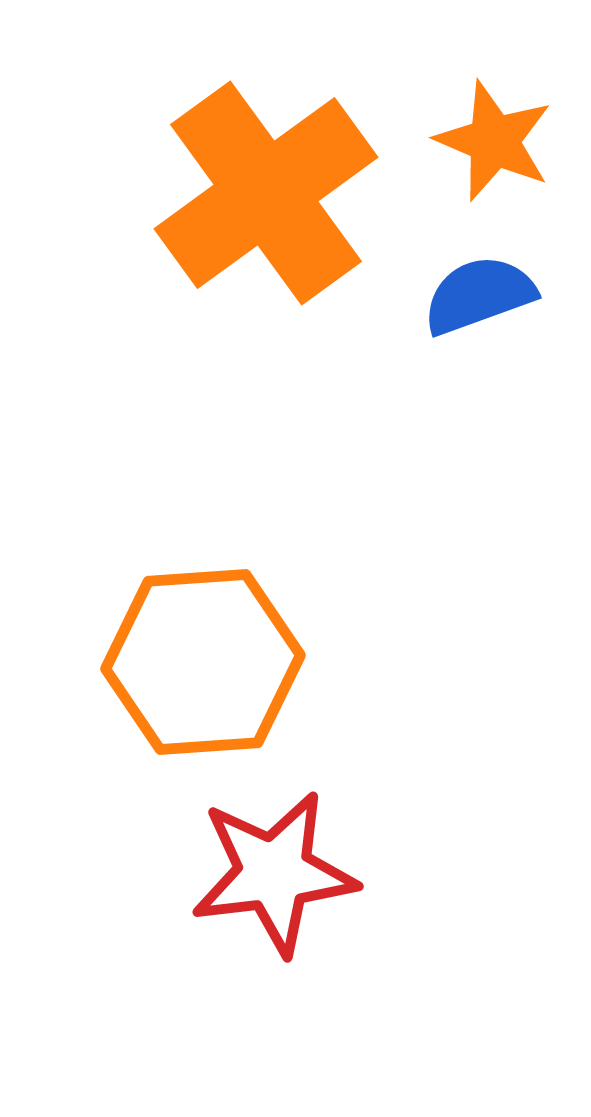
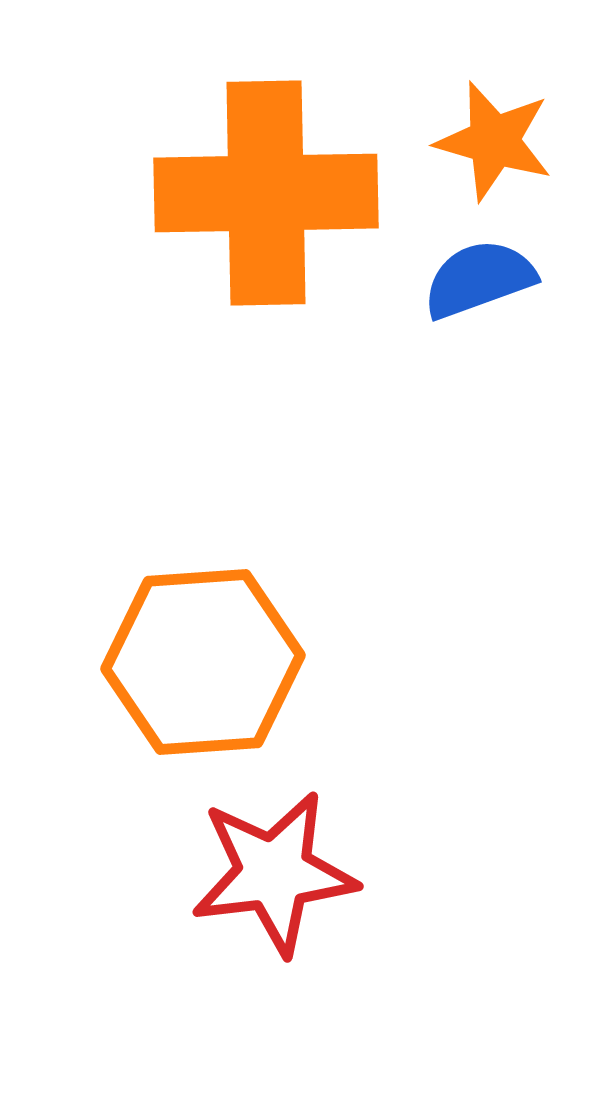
orange star: rotated 7 degrees counterclockwise
orange cross: rotated 35 degrees clockwise
blue semicircle: moved 16 px up
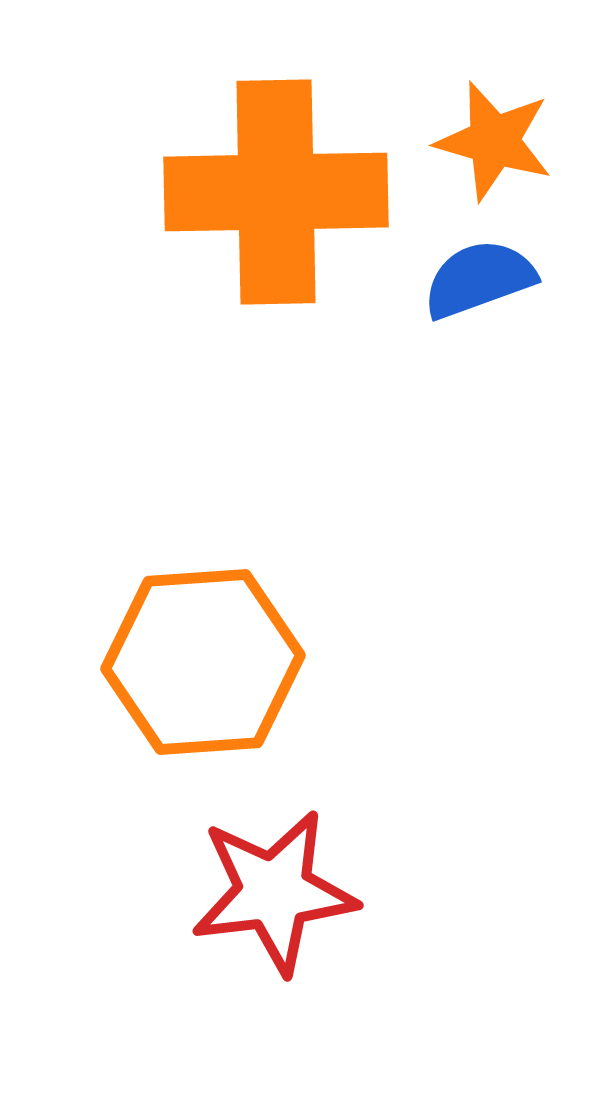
orange cross: moved 10 px right, 1 px up
red star: moved 19 px down
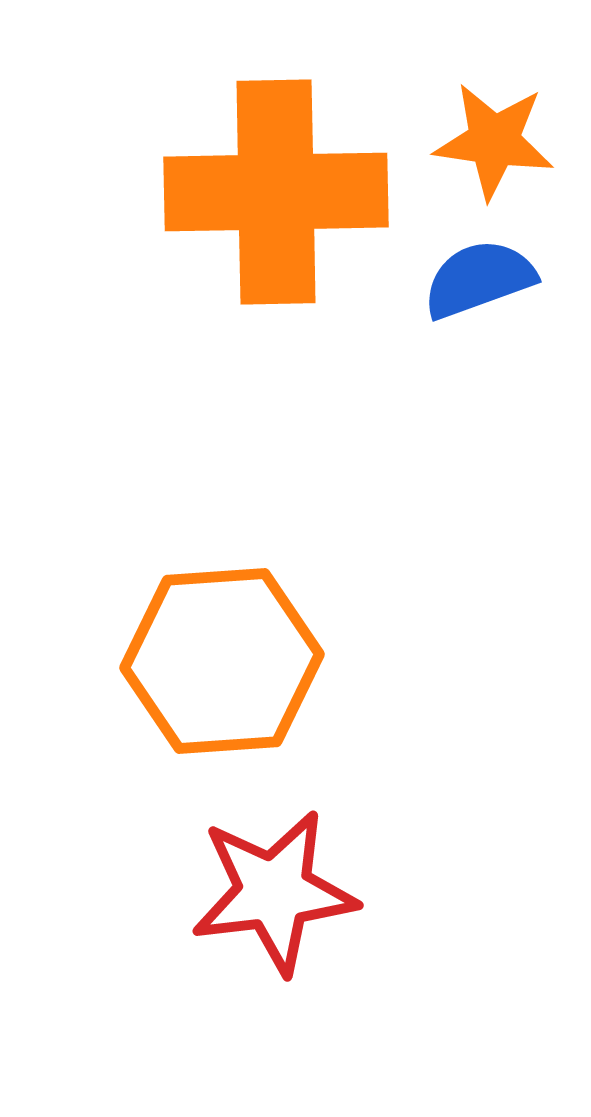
orange star: rotated 8 degrees counterclockwise
orange hexagon: moved 19 px right, 1 px up
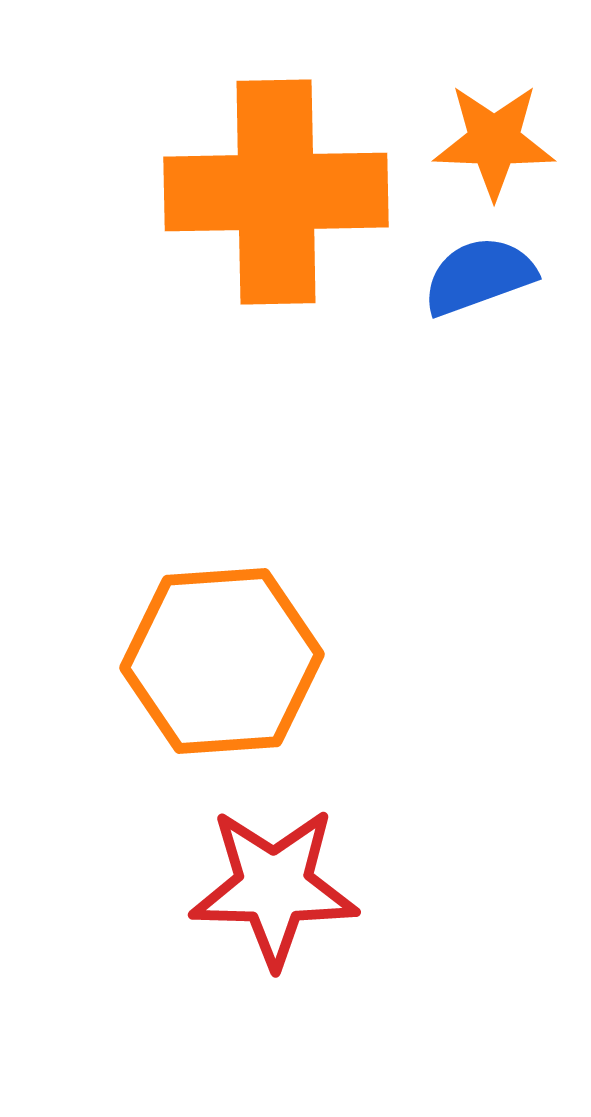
orange star: rotated 6 degrees counterclockwise
blue semicircle: moved 3 px up
red star: moved 5 px up; rotated 8 degrees clockwise
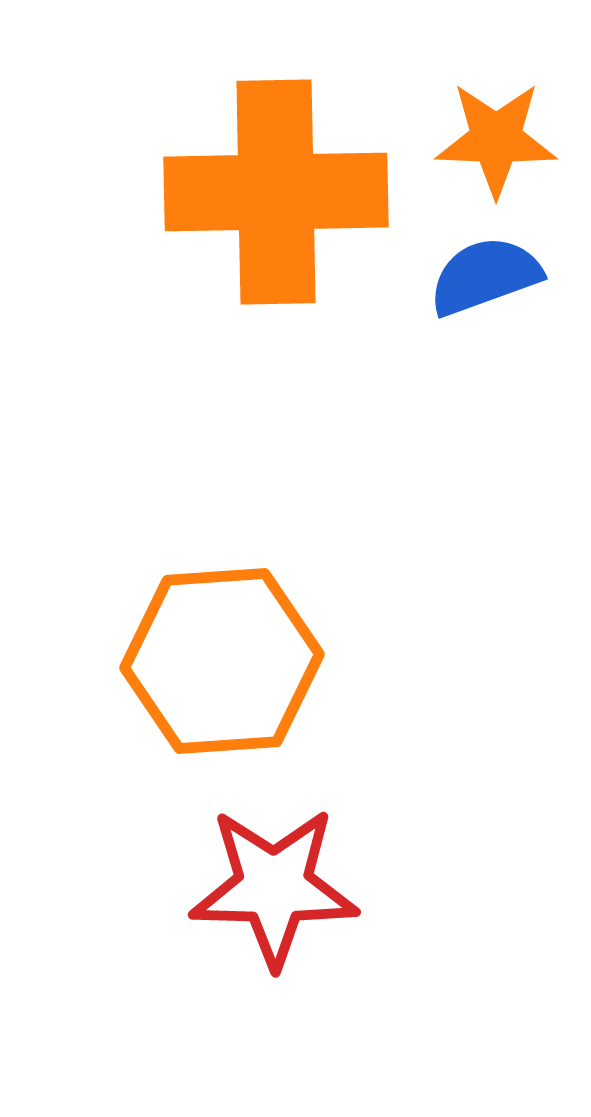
orange star: moved 2 px right, 2 px up
blue semicircle: moved 6 px right
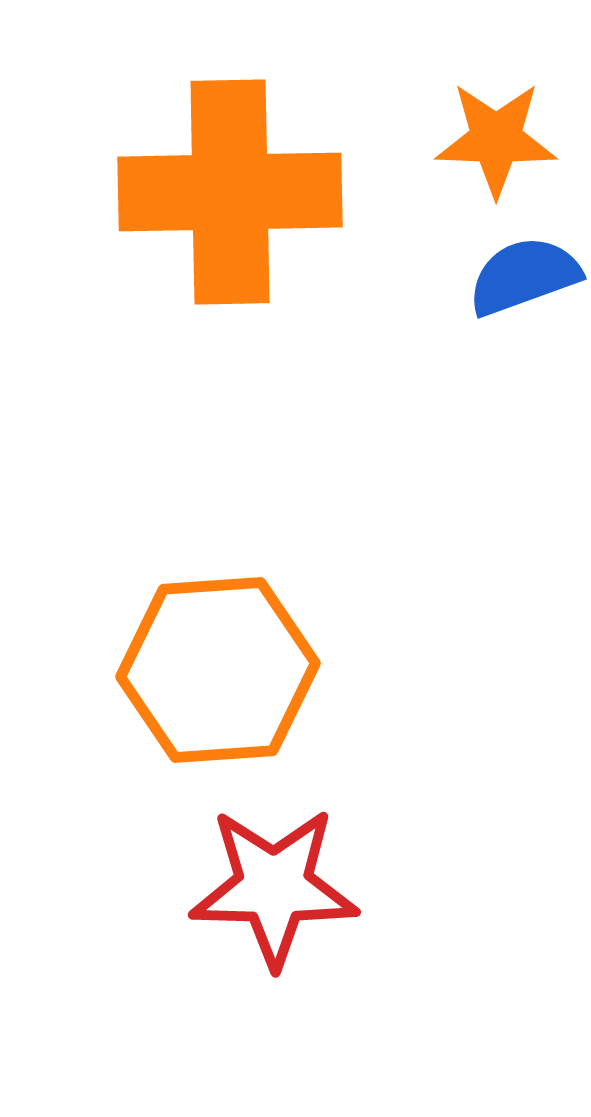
orange cross: moved 46 px left
blue semicircle: moved 39 px right
orange hexagon: moved 4 px left, 9 px down
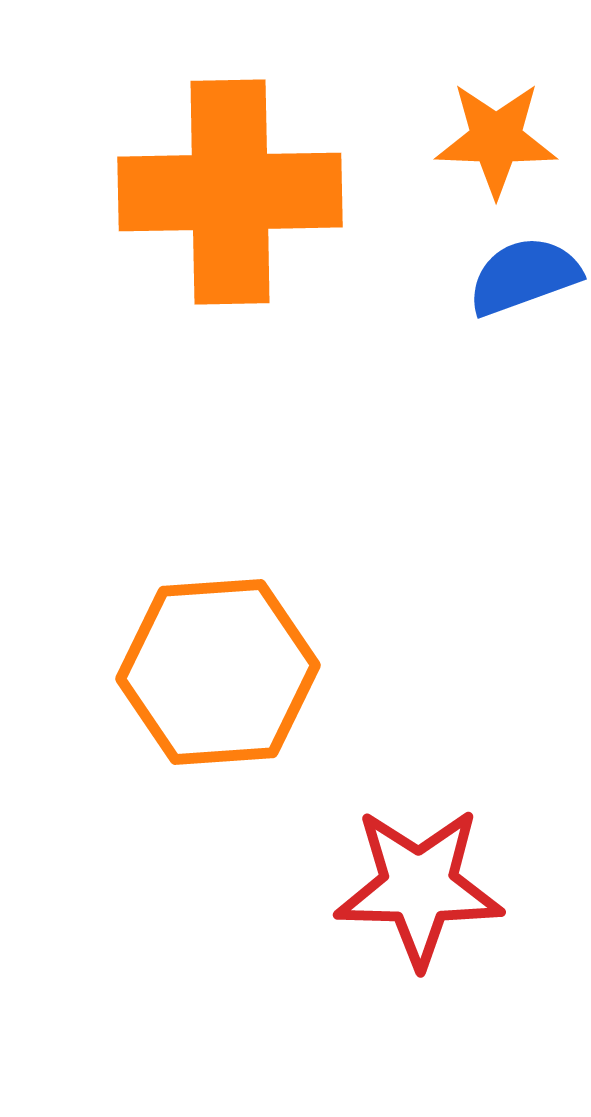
orange hexagon: moved 2 px down
red star: moved 145 px right
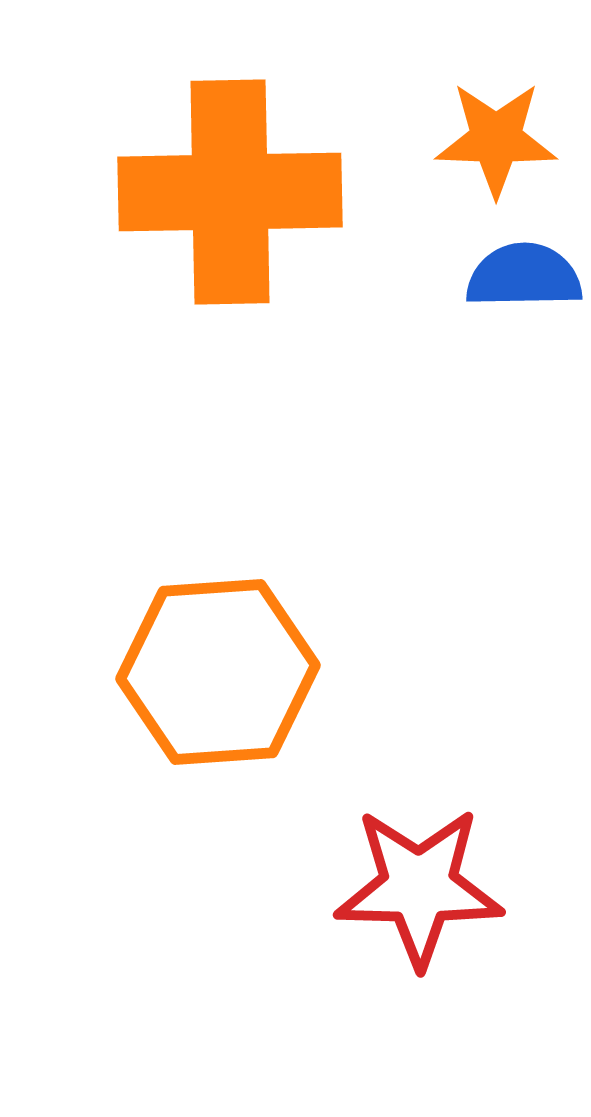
blue semicircle: rotated 19 degrees clockwise
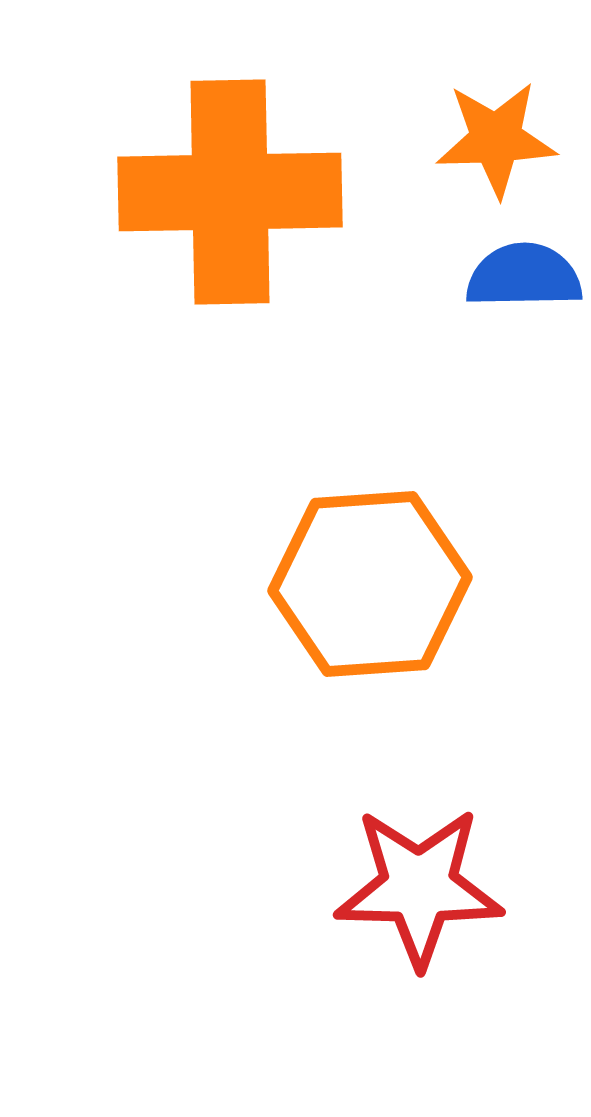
orange star: rotated 4 degrees counterclockwise
orange hexagon: moved 152 px right, 88 px up
